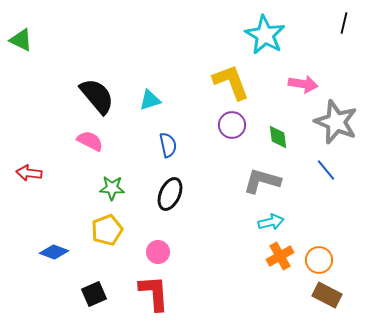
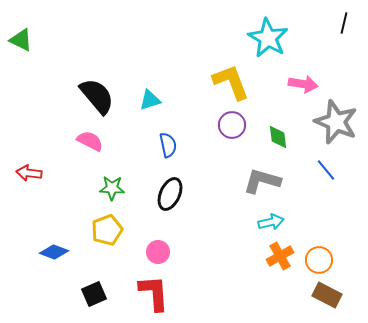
cyan star: moved 3 px right, 3 px down
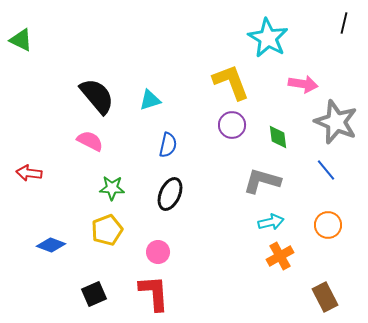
blue semicircle: rotated 25 degrees clockwise
blue diamond: moved 3 px left, 7 px up
orange circle: moved 9 px right, 35 px up
brown rectangle: moved 2 px left, 2 px down; rotated 36 degrees clockwise
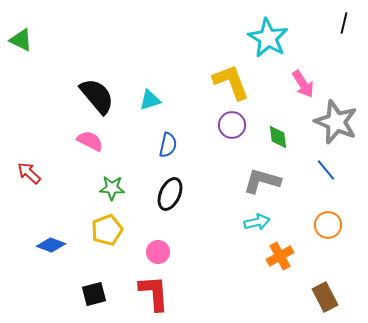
pink arrow: rotated 48 degrees clockwise
red arrow: rotated 35 degrees clockwise
cyan arrow: moved 14 px left
black square: rotated 10 degrees clockwise
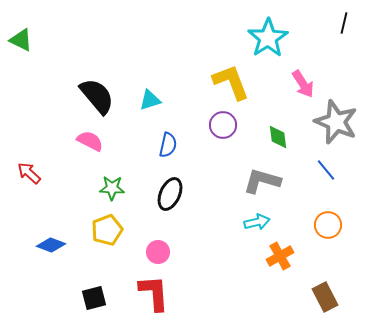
cyan star: rotated 9 degrees clockwise
purple circle: moved 9 px left
black square: moved 4 px down
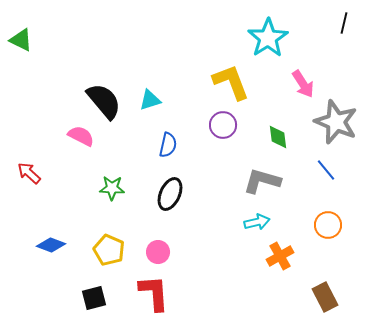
black semicircle: moved 7 px right, 5 px down
pink semicircle: moved 9 px left, 5 px up
yellow pentagon: moved 2 px right, 20 px down; rotated 28 degrees counterclockwise
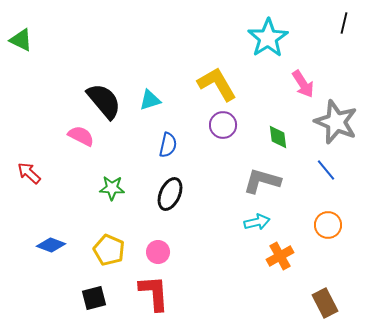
yellow L-shape: moved 14 px left, 2 px down; rotated 9 degrees counterclockwise
brown rectangle: moved 6 px down
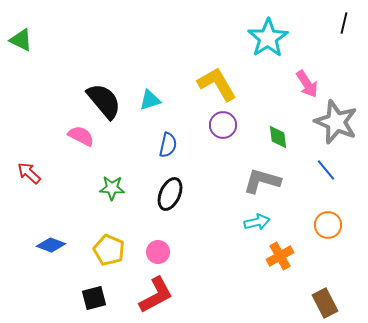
pink arrow: moved 4 px right
red L-shape: moved 2 px right, 2 px down; rotated 66 degrees clockwise
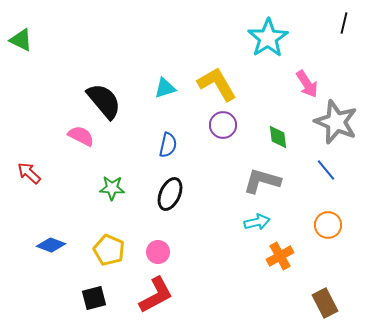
cyan triangle: moved 15 px right, 12 px up
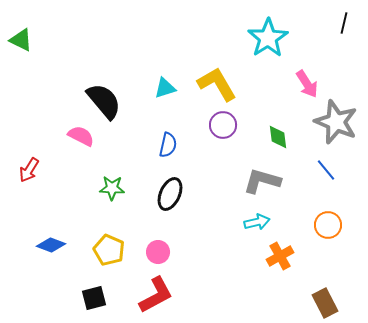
red arrow: moved 3 px up; rotated 100 degrees counterclockwise
